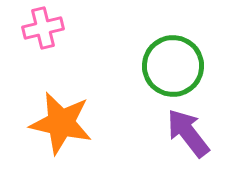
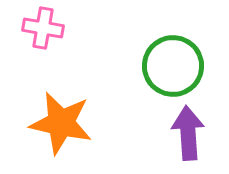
pink cross: rotated 24 degrees clockwise
purple arrow: rotated 34 degrees clockwise
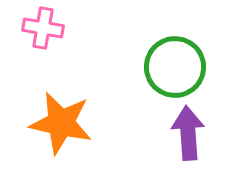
green circle: moved 2 px right, 1 px down
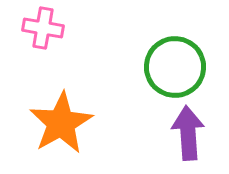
orange star: rotated 30 degrees clockwise
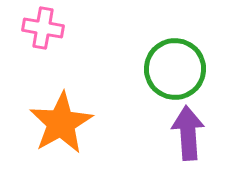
green circle: moved 2 px down
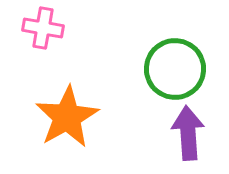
orange star: moved 6 px right, 6 px up
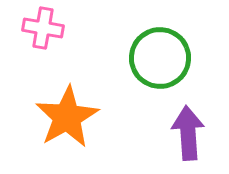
green circle: moved 15 px left, 11 px up
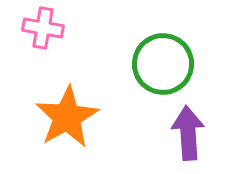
green circle: moved 3 px right, 6 px down
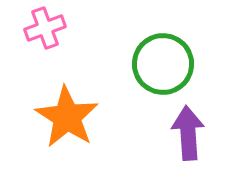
pink cross: moved 2 px right; rotated 30 degrees counterclockwise
orange star: rotated 10 degrees counterclockwise
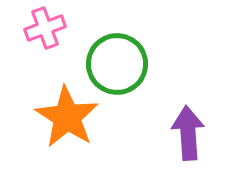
green circle: moved 46 px left
